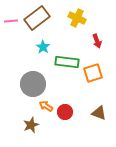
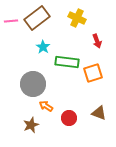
red circle: moved 4 px right, 6 px down
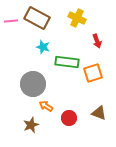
brown rectangle: rotated 65 degrees clockwise
cyan star: rotated 16 degrees counterclockwise
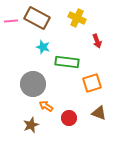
orange square: moved 1 px left, 10 px down
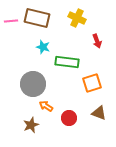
brown rectangle: rotated 15 degrees counterclockwise
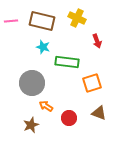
brown rectangle: moved 5 px right, 3 px down
gray circle: moved 1 px left, 1 px up
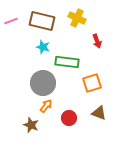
pink line: rotated 16 degrees counterclockwise
gray circle: moved 11 px right
orange arrow: rotated 96 degrees clockwise
brown star: rotated 28 degrees counterclockwise
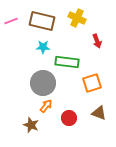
cyan star: rotated 16 degrees counterclockwise
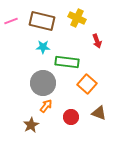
orange square: moved 5 px left, 1 px down; rotated 30 degrees counterclockwise
red circle: moved 2 px right, 1 px up
brown star: rotated 21 degrees clockwise
